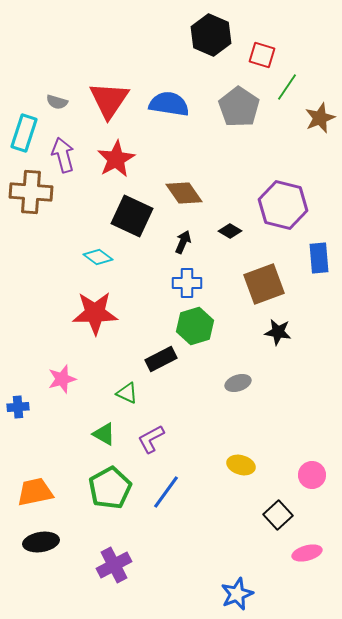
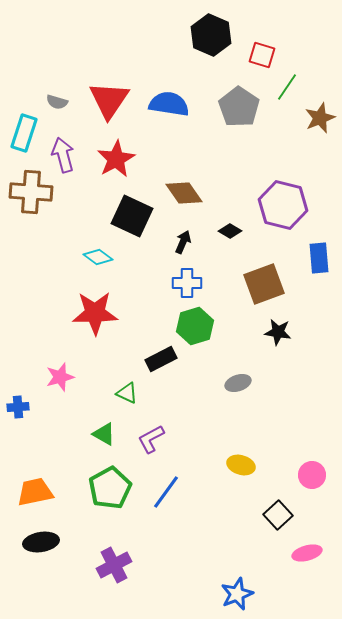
pink star at (62, 379): moved 2 px left, 2 px up
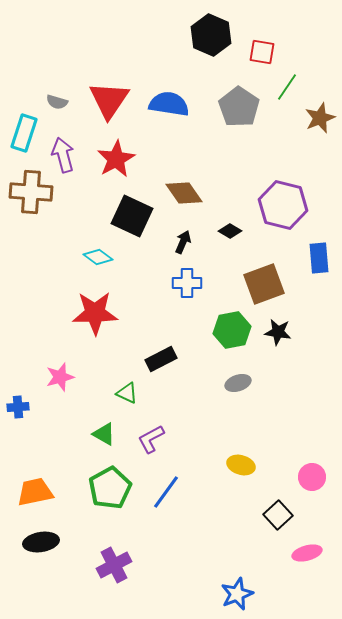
red square at (262, 55): moved 3 px up; rotated 8 degrees counterclockwise
green hexagon at (195, 326): moved 37 px right, 4 px down; rotated 6 degrees clockwise
pink circle at (312, 475): moved 2 px down
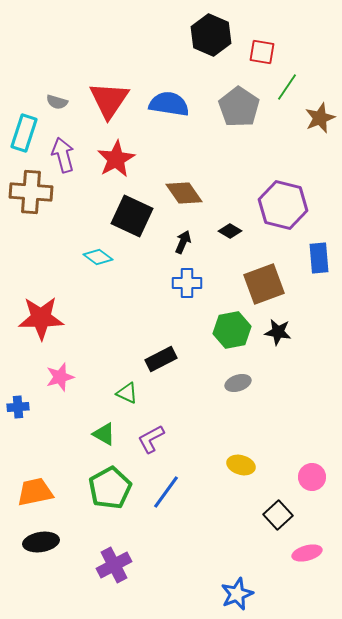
red star at (95, 313): moved 54 px left, 5 px down
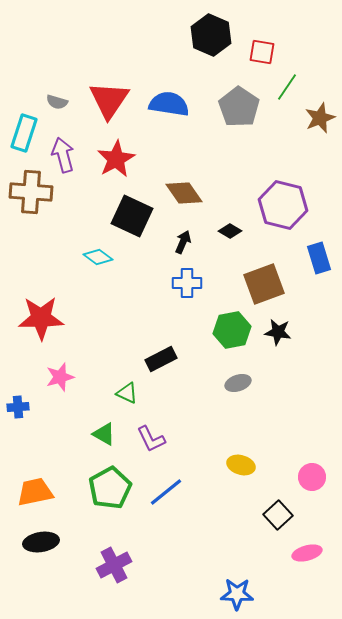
blue rectangle at (319, 258): rotated 12 degrees counterclockwise
purple L-shape at (151, 439): rotated 88 degrees counterclockwise
blue line at (166, 492): rotated 15 degrees clockwise
blue star at (237, 594): rotated 24 degrees clockwise
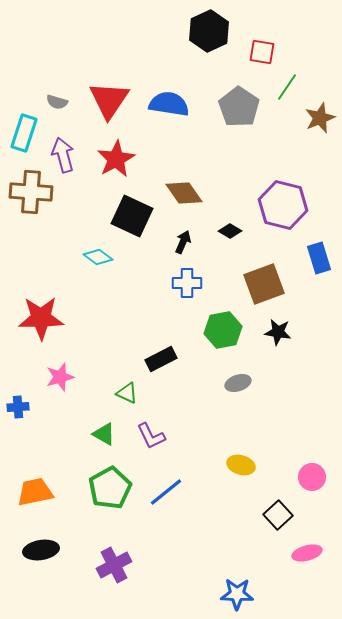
black hexagon at (211, 35): moved 2 px left, 4 px up; rotated 12 degrees clockwise
green hexagon at (232, 330): moved 9 px left
purple L-shape at (151, 439): moved 3 px up
black ellipse at (41, 542): moved 8 px down
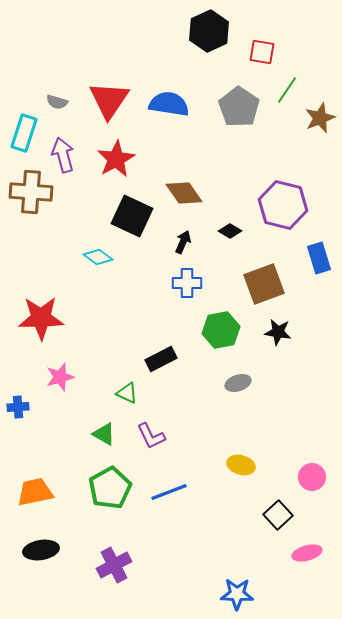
green line at (287, 87): moved 3 px down
green hexagon at (223, 330): moved 2 px left
blue line at (166, 492): moved 3 px right; rotated 18 degrees clockwise
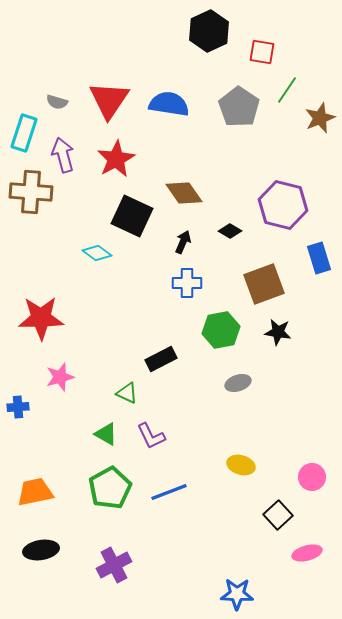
cyan diamond at (98, 257): moved 1 px left, 4 px up
green triangle at (104, 434): moved 2 px right
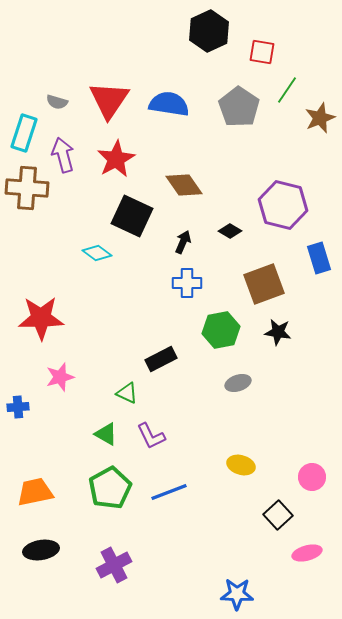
brown cross at (31, 192): moved 4 px left, 4 px up
brown diamond at (184, 193): moved 8 px up
